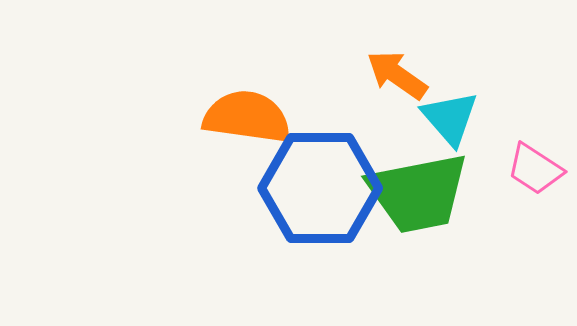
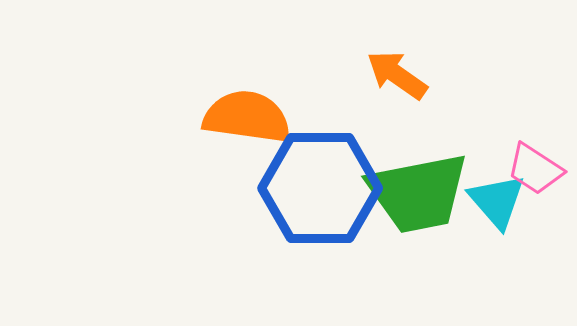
cyan triangle: moved 47 px right, 83 px down
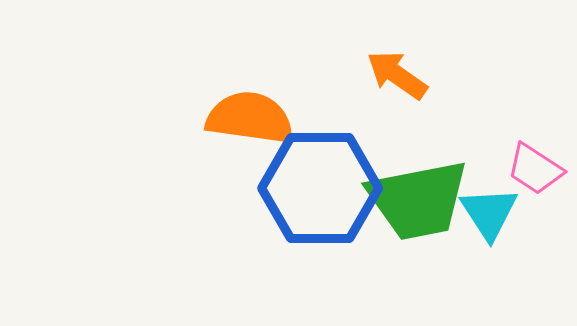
orange semicircle: moved 3 px right, 1 px down
green trapezoid: moved 7 px down
cyan triangle: moved 8 px left, 12 px down; rotated 8 degrees clockwise
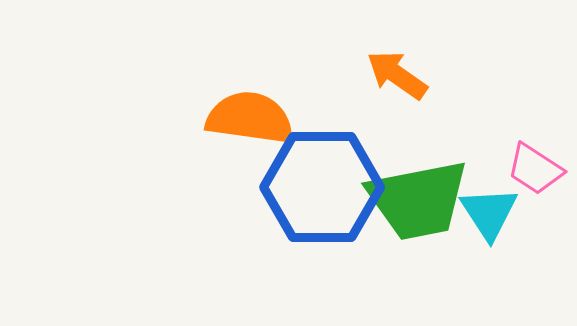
blue hexagon: moved 2 px right, 1 px up
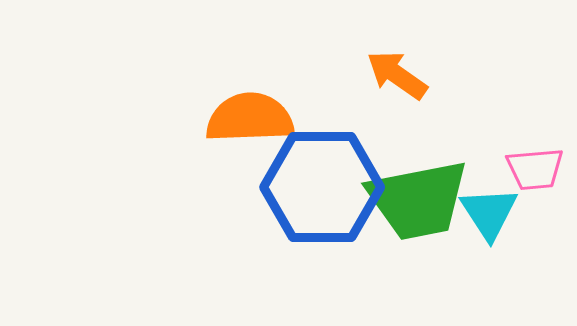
orange semicircle: rotated 10 degrees counterclockwise
pink trapezoid: rotated 38 degrees counterclockwise
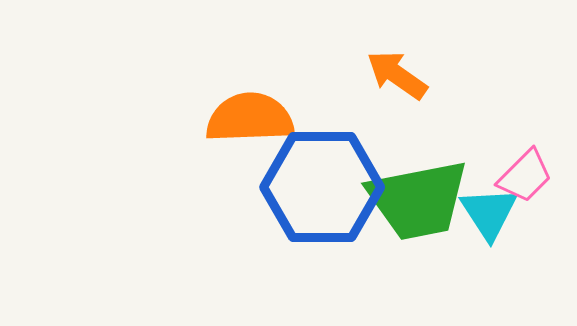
pink trapezoid: moved 10 px left, 7 px down; rotated 40 degrees counterclockwise
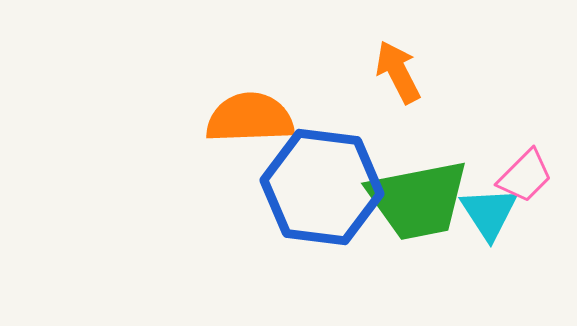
orange arrow: moved 1 px right, 3 px up; rotated 28 degrees clockwise
blue hexagon: rotated 7 degrees clockwise
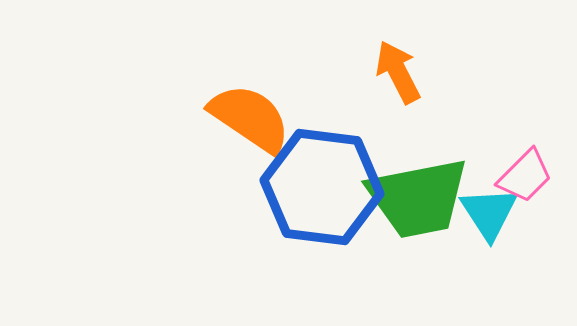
orange semicircle: rotated 36 degrees clockwise
green trapezoid: moved 2 px up
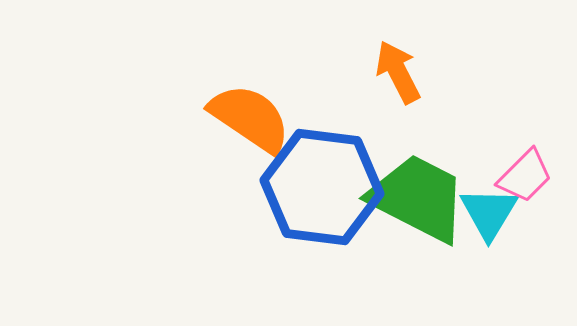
green trapezoid: rotated 142 degrees counterclockwise
cyan triangle: rotated 4 degrees clockwise
